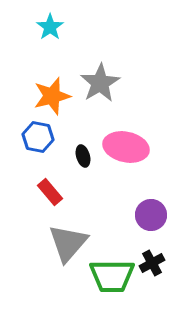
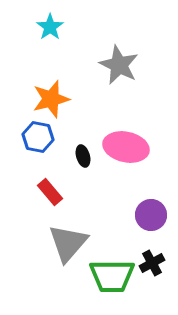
gray star: moved 19 px right, 18 px up; rotated 15 degrees counterclockwise
orange star: moved 1 px left, 3 px down
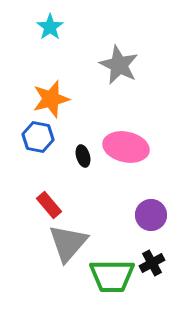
red rectangle: moved 1 px left, 13 px down
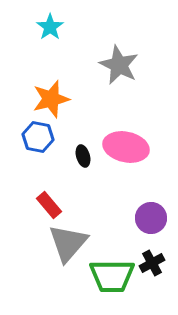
purple circle: moved 3 px down
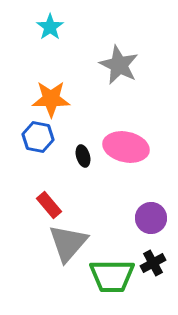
orange star: rotated 15 degrees clockwise
black cross: moved 1 px right
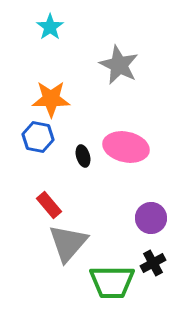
green trapezoid: moved 6 px down
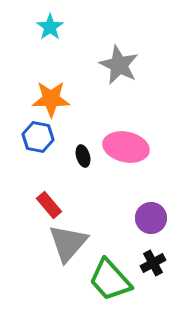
green trapezoid: moved 2 px left, 2 px up; rotated 48 degrees clockwise
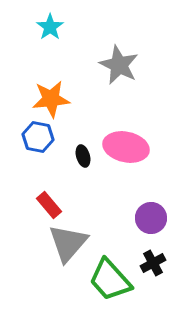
orange star: rotated 6 degrees counterclockwise
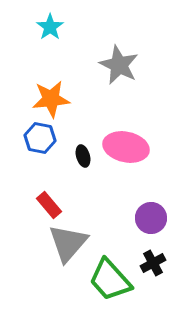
blue hexagon: moved 2 px right, 1 px down
